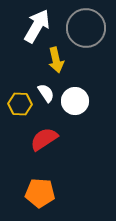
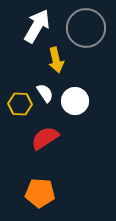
white semicircle: moved 1 px left
red semicircle: moved 1 px right, 1 px up
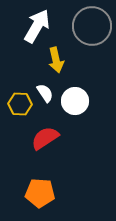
gray circle: moved 6 px right, 2 px up
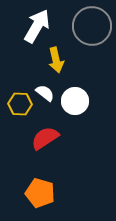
white semicircle: rotated 18 degrees counterclockwise
orange pentagon: rotated 12 degrees clockwise
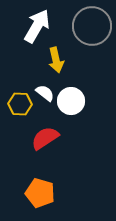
white circle: moved 4 px left
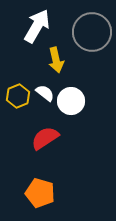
gray circle: moved 6 px down
yellow hexagon: moved 2 px left, 8 px up; rotated 25 degrees counterclockwise
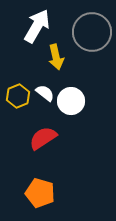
yellow arrow: moved 3 px up
red semicircle: moved 2 px left
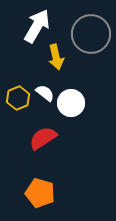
gray circle: moved 1 px left, 2 px down
yellow hexagon: moved 2 px down
white circle: moved 2 px down
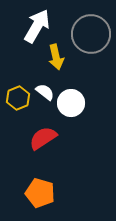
white semicircle: moved 1 px up
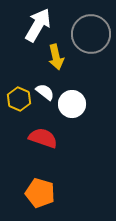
white arrow: moved 1 px right, 1 px up
yellow hexagon: moved 1 px right, 1 px down; rotated 15 degrees counterclockwise
white circle: moved 1 px right, 1 px down
red semicircle: rotated 52 degrees clockwise
